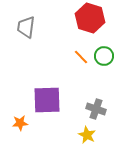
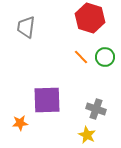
green circle: moved 1 px right, 1 px down
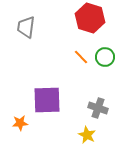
gray cross: moved 2 px right, 1 px up
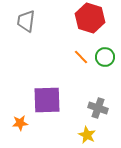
gray trapezoid: moved 6 px up
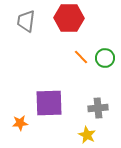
red hexagon: moved 21 px left; rotated 16 degrees counterclockwise
green circle: moved 1 px down
purple square: moved 2 px right, 3 px down
gray cross: rotated 24 degrees counterclockwise
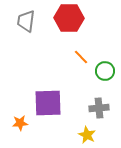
green circle: moved 13 px down
purple square: moved 1 px left
gray cross: moved 1 px right
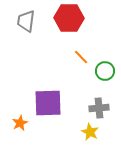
orange star: rotated 21 degrees counterclockwise
yellow star: moved 3 px right, 3 px up
